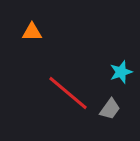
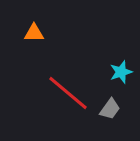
orange triangle: moved 2 px right, 1 px down
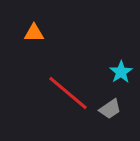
cyan star: rotated 15 degrees counterclockwise
gray trapezoid: rotated 20 degrees clockwise
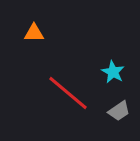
cyan star: moved 8 px left; rotated 10 degrees counterclockwise
gray trapezoid: moved 9 px right, 2 px down
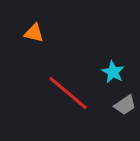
orange triangle: rotated 15 degrees clockwise
gray trapezoid: moved 6 px right, 6 px up
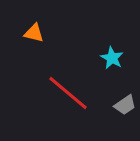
cyan star: moved 1 px left, 14 px up
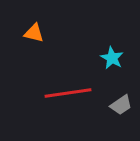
red line: rotated 48 degrees counterclockwise
gray trapezoid: moved 4 px left
